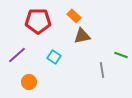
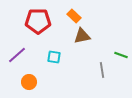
cyan square: rotated 24 degrees counterclockwise
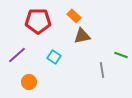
cyan square: rotated 24 degrees clockwise
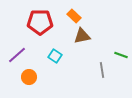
red pentagon: moved 2 px right, 1 px down
cyan square: moved 1 px right, 1 px up
orange circle: moved 5 px up
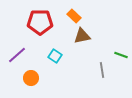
orange circle: moved 2 px right, 1 px down
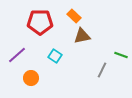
gray line: rotated 35 degrees clockwise
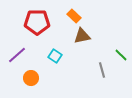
red pentagon: moved 3 px left
green line: rotated 24 degrees clockwise
gray line: rotated 42 degrees counterclockwise
